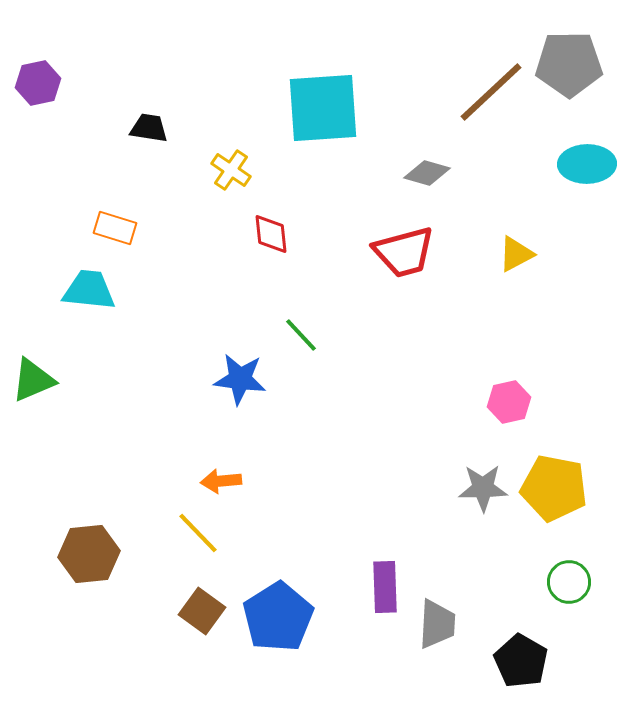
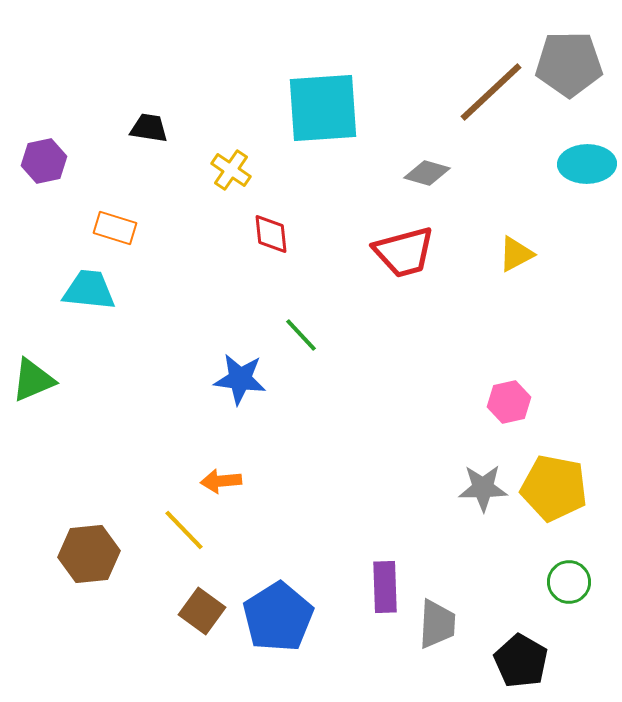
purple hexagon: moved 6 px right, 78 px down
yellow line: moved 14 px left, 3 px up
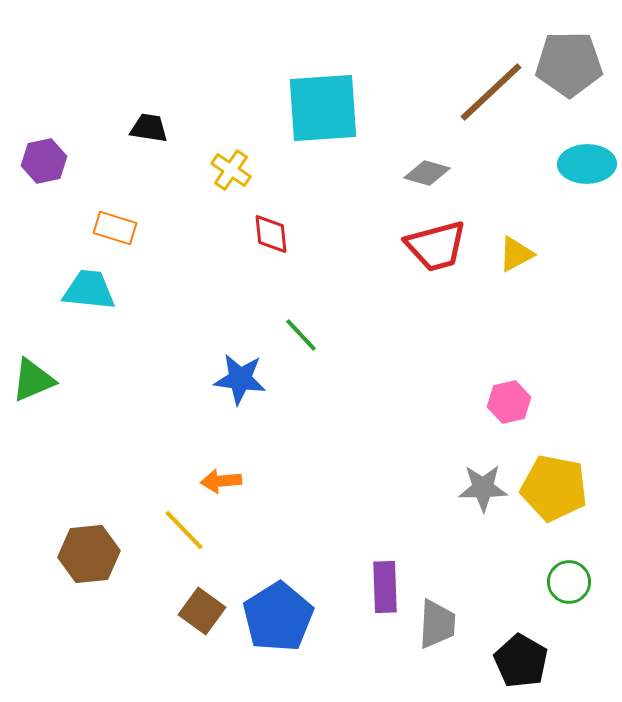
red trapezoid: moved 32 px right, 6 px up
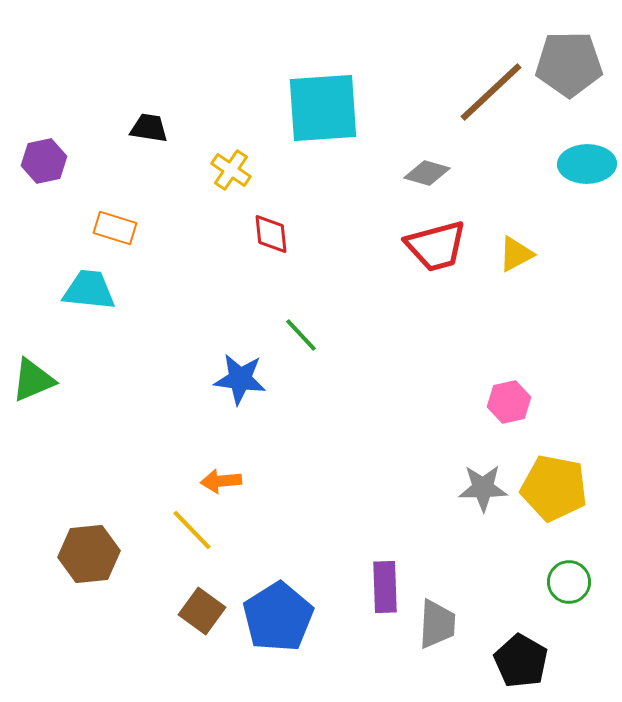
yellow line: moved 8 px right
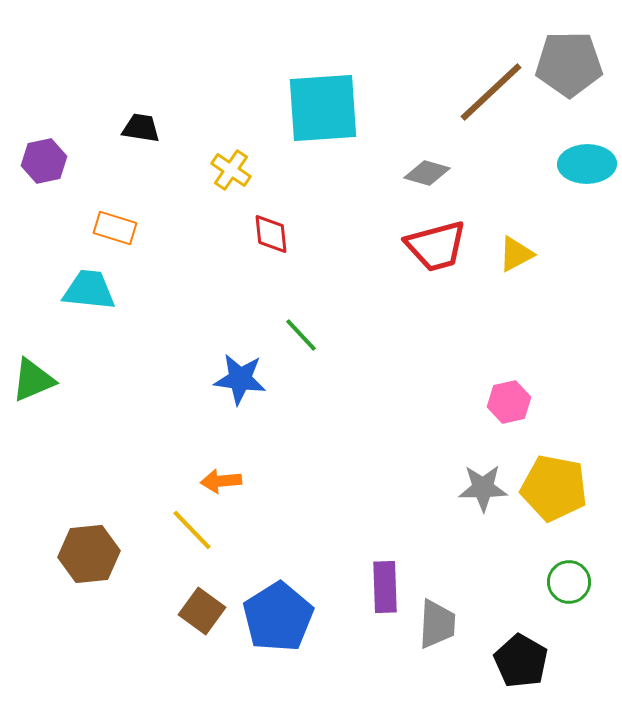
black trapezoid: moved 8 px left
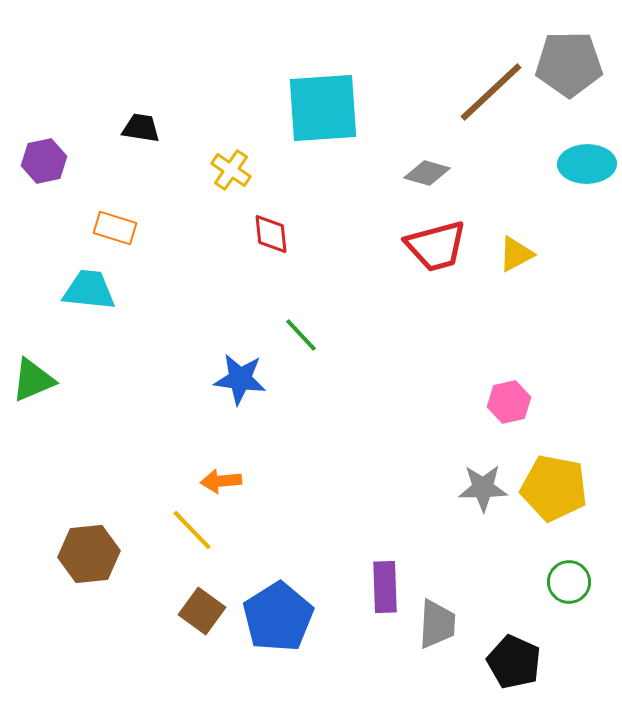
black pentagon: moved 7 px left, 1 px down; rotated 6 degrees counterclockwise
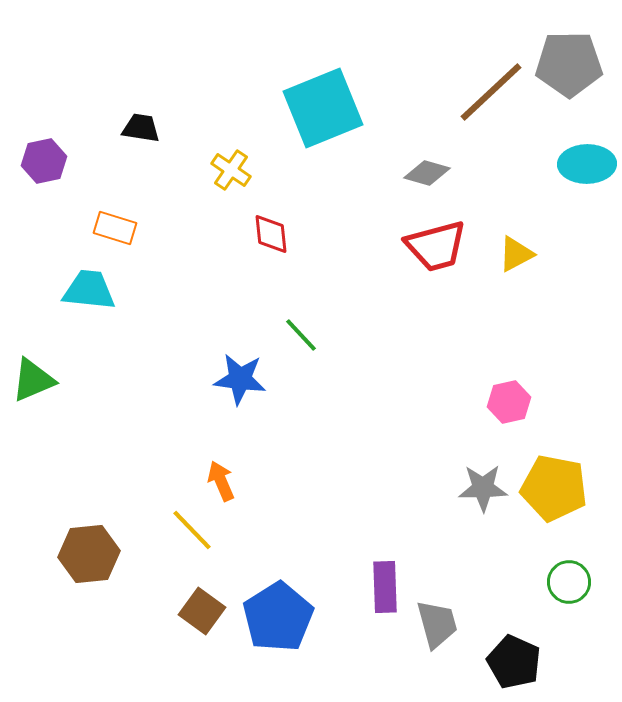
cyan square: rotated 18 degrees counterclockwise
orange arrow: rotated 72 degrees clockwise
gray trapezoid: rotated 18 degrees counterclockwise
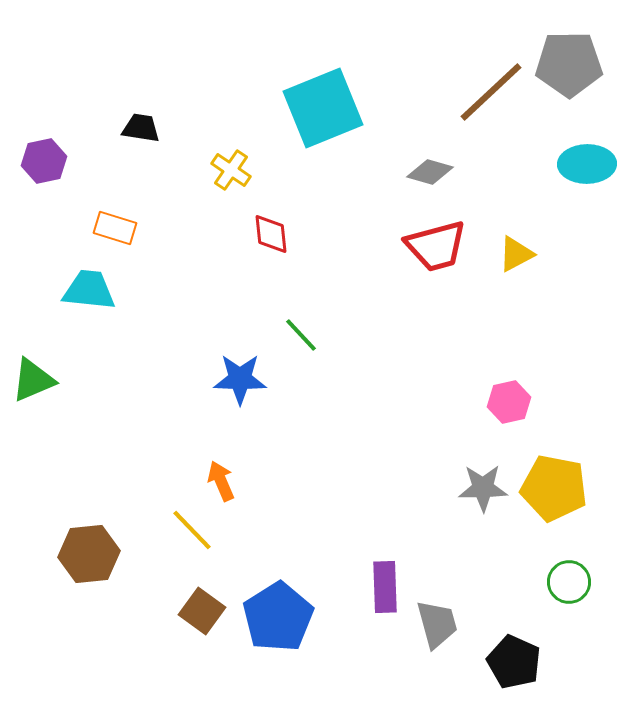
gray diamond: moved 3 px right, 1 px up
blue star: rotated 6 degrees counterclockwise
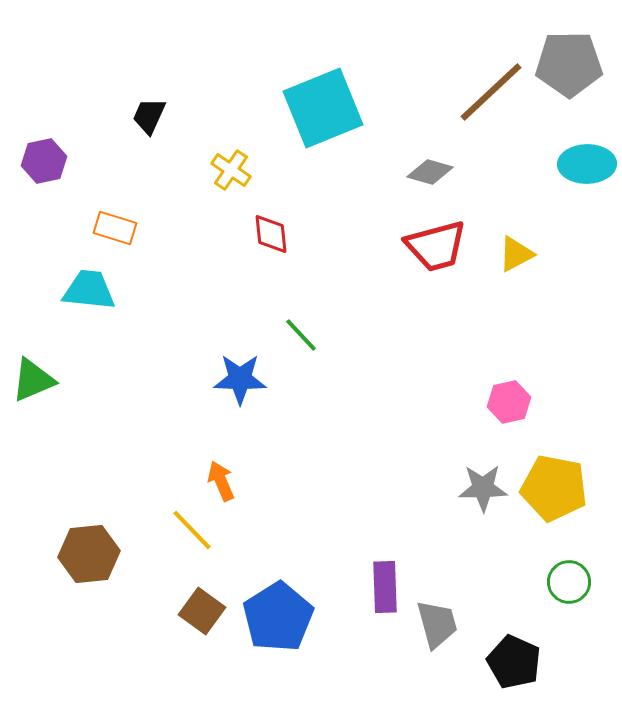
black trapezoid: moved 8 px right, 12 px up; rotated 75 degrees counterclockwise
